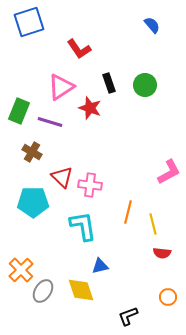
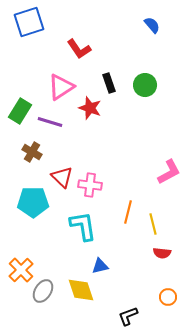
green rectangle: moved 1 px right; rotated 10 degrees clockwise
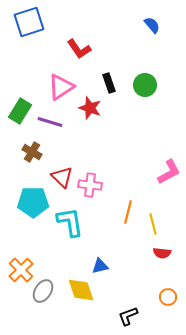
cyan L-shape: moved 13 px left, 4 px up
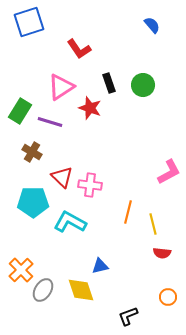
green circle: moved 2 px left
cyan L-shape: rotated 52 degrees counterclockwise
gray ellipse: moved 1 px up
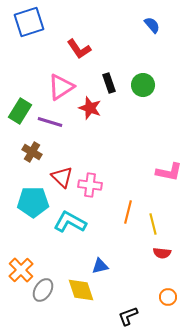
pink L-shape: rotated 40 degrees clockwise
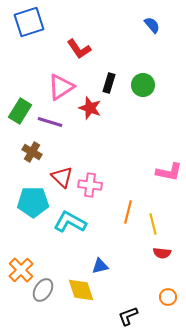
black rectangle: rotated 36 degrees clockwise
